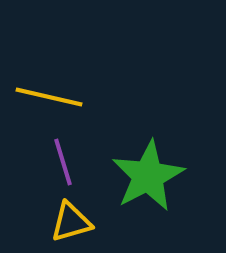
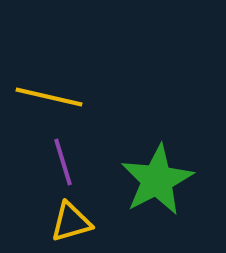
green star: moved 9 px right, 4 px down
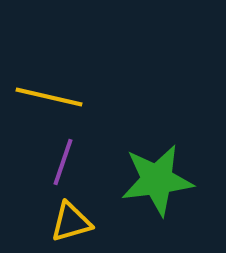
purple line: rotated 36 degrees clockwise
green star: rotated 20 degrees clockwise
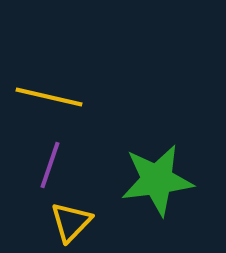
purple line: moved 13 px left, 3 px down
yellow triangle: rotated 30 degrees counterclockwise
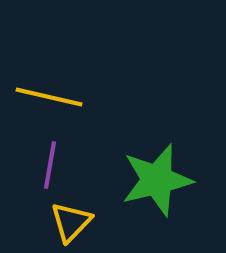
purple line: rotated 9 degrees counterclockwise
green star: rotated 6 degrees counterclockwise
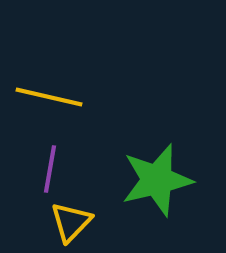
purple line: moved 4 px down
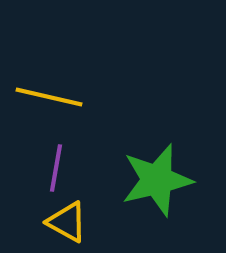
purple line: moved 6 px right, 1 px up
yellow triangle: moved 4 px left; rotated 45 degrees counterclockwise
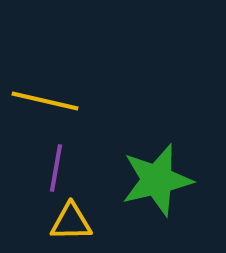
yellow line: moved 4 px left, 4 px down
yellow triangle: moved 4 px right; rotated 30 degrees counterclockwise
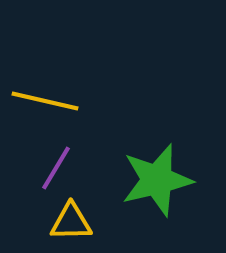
purple line: rotated 21 degrees clockwise
